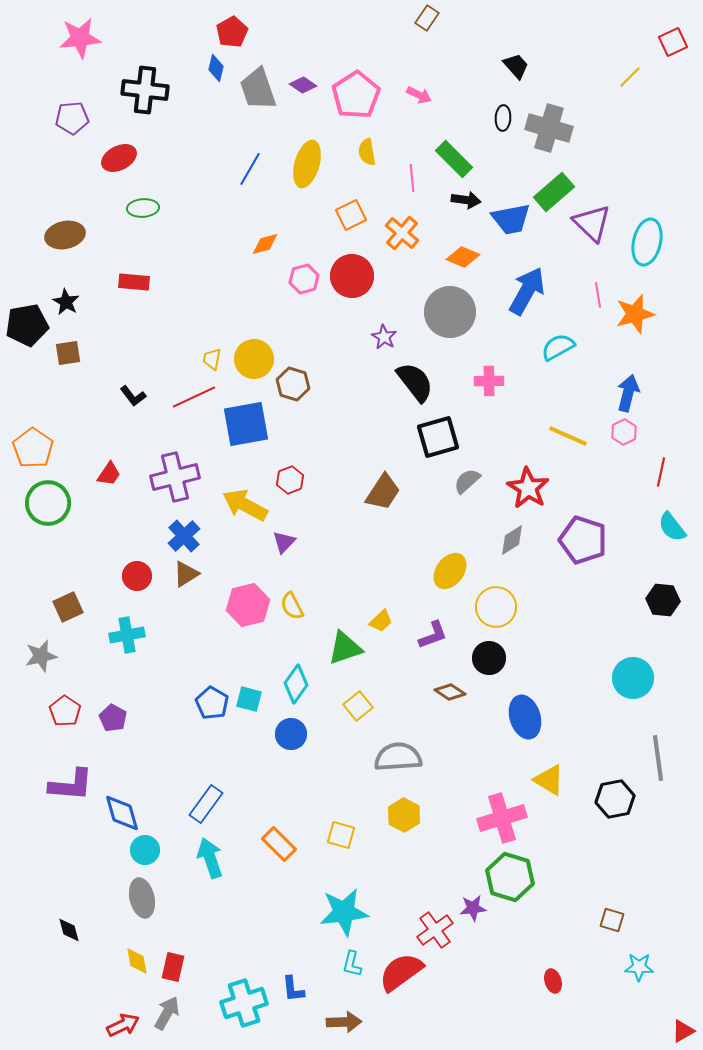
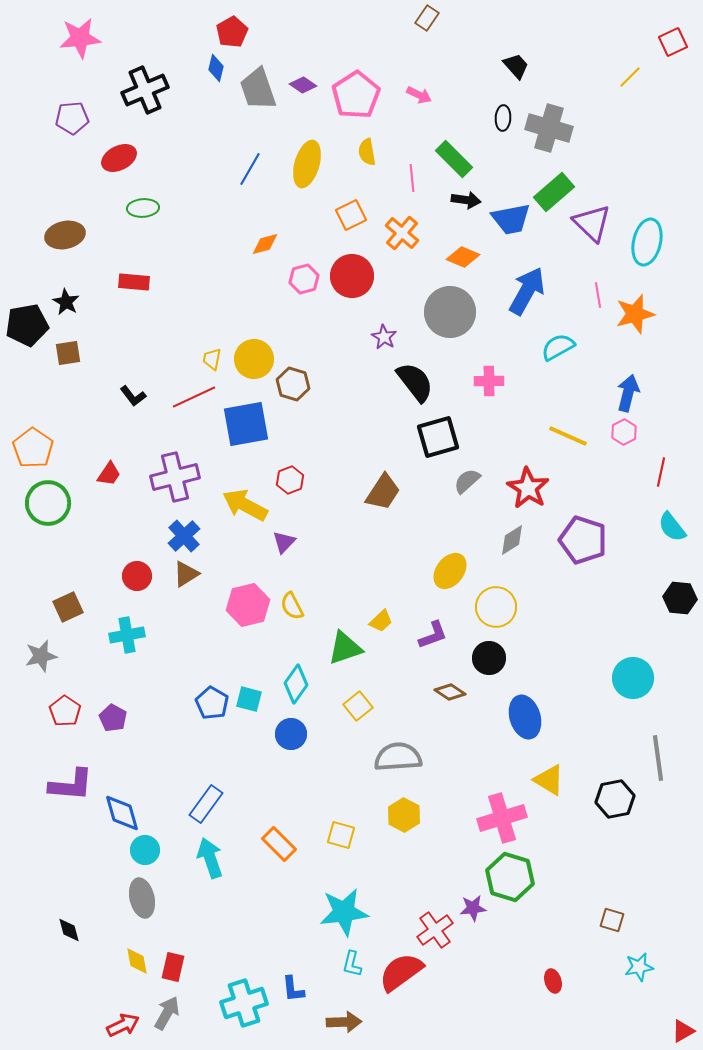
black cross at (145, 90): rotated 30 degrees counterclockwise
black hexagon at (663, 600): moved 17 px right, 2 px up
cyan star at (639, 967): rotated 12 degrees counterclockwise
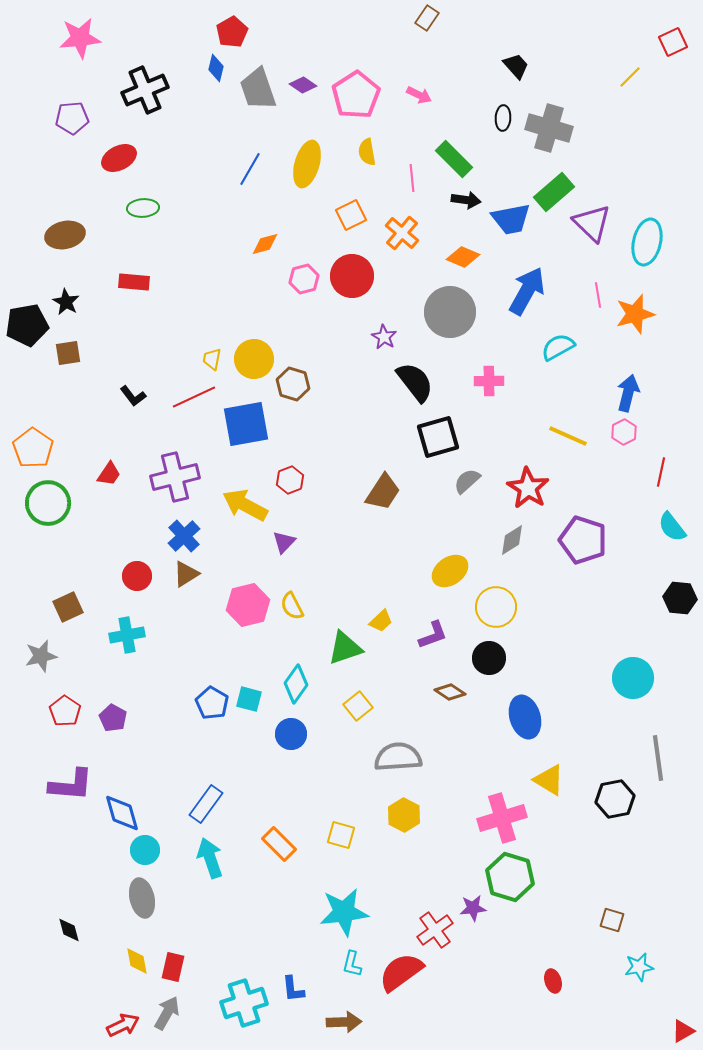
yellow ellipse at (450, 571): rotated 18 degrees clockwise
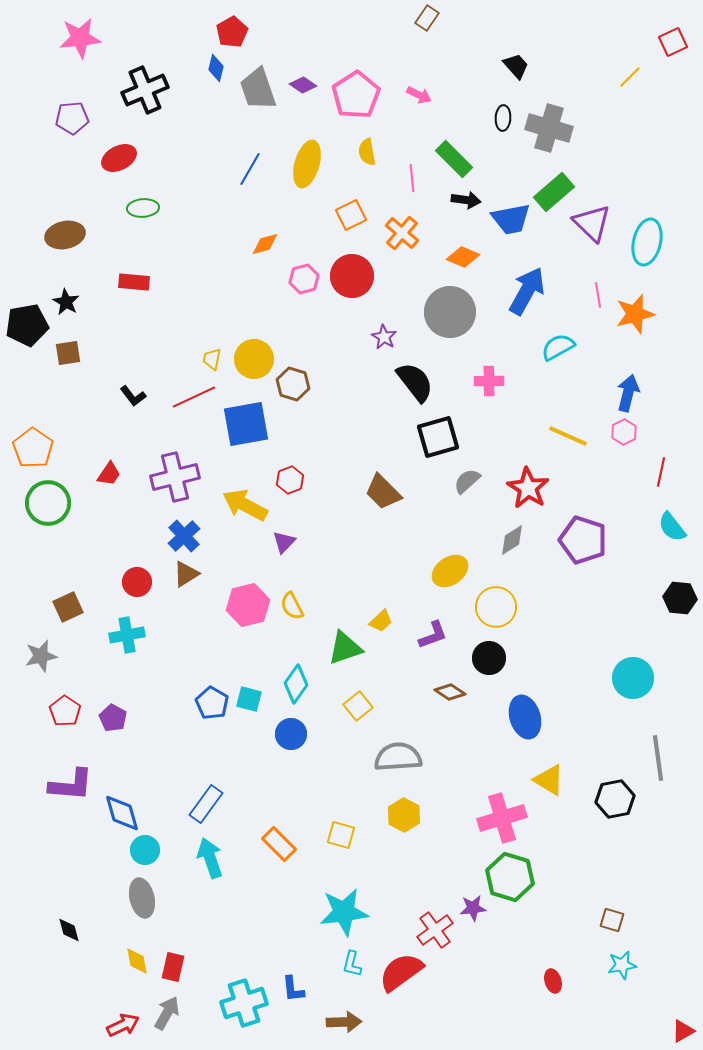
brown trapezoid at (383, 492): rotated 102 degrees clockwise
red circle at (137, 576): moved 6 px down
cyan star at (639, 967): moved 17 px left, 2 px up
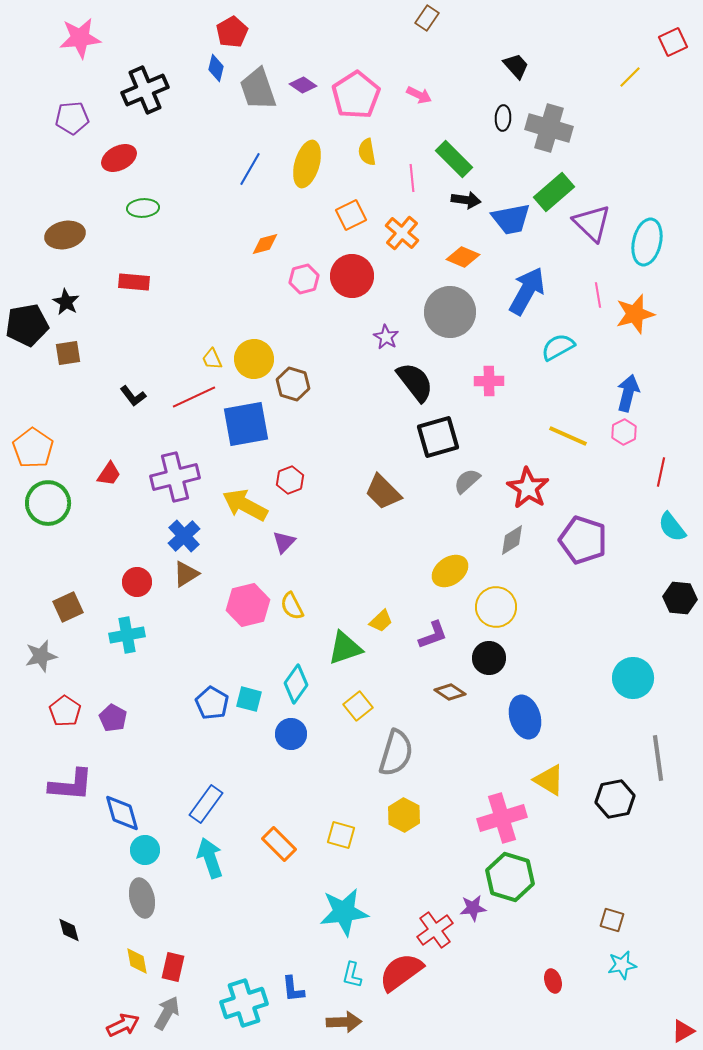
purple star at (384, 337): moved 2 px right
yellow trapezoid at (212, 359): rotated 35 degrees counterclockwise
gray semicircle at (398, 757): moved 2 px left, 4 px up; rotated 111 degrees clockwise
cyan L-shape at (352, 964): moved 11 px down
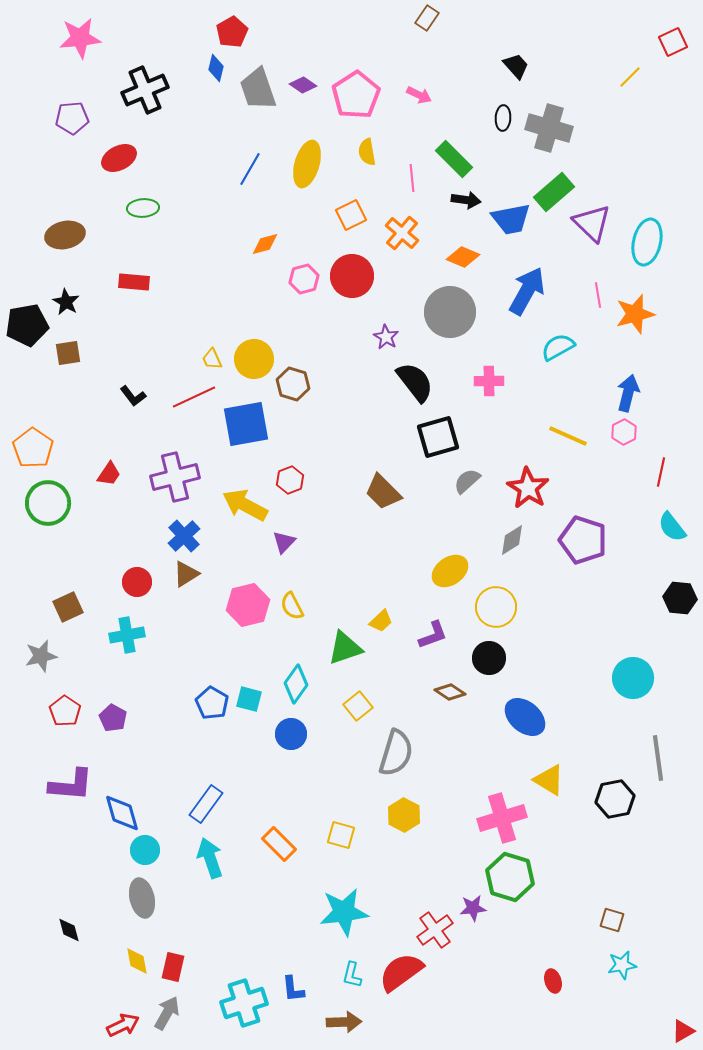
blue ellipse at (525, 717): rotated 33 degrees counterclockwise
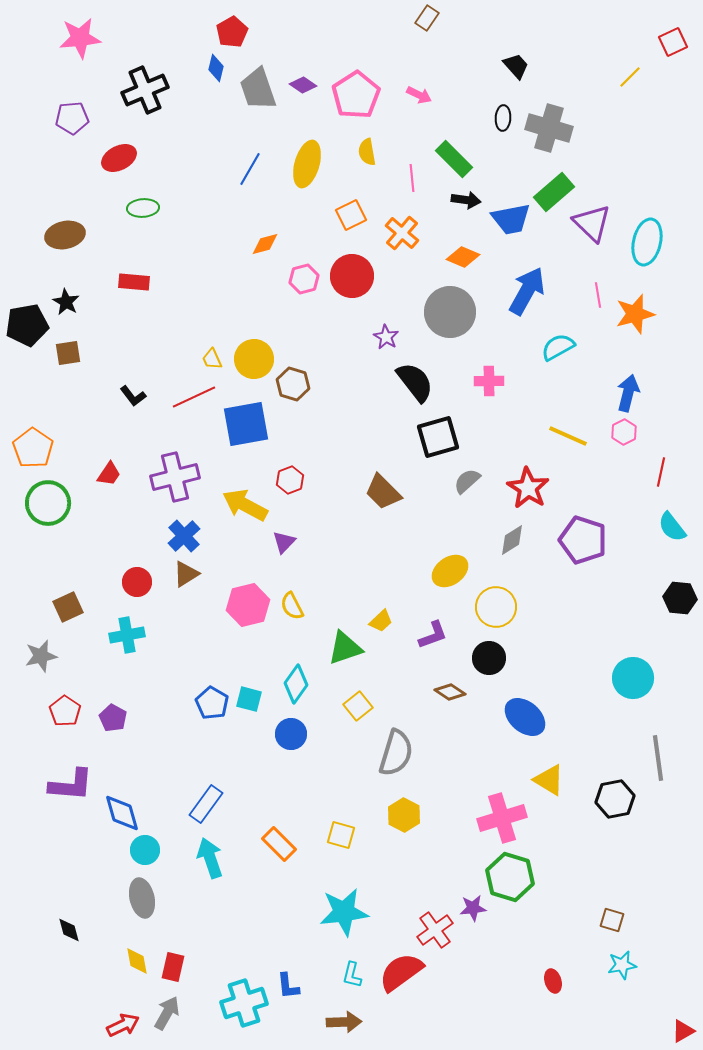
blue L-shape at (293, 989): moved 5 px left, 3 px up
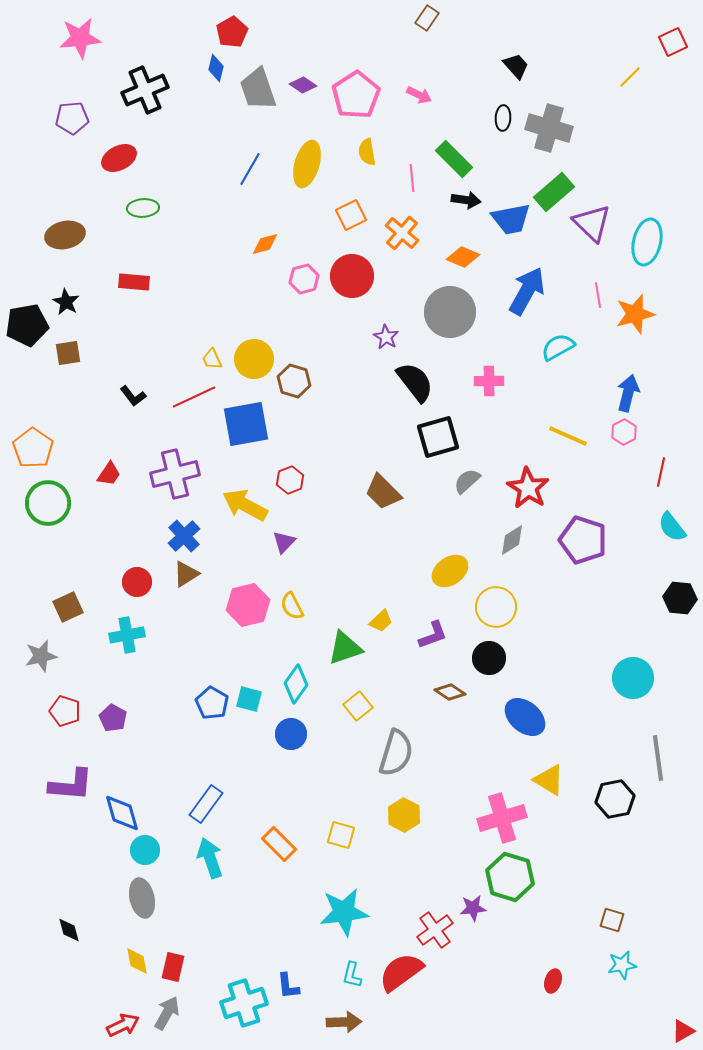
brown hexagon at (293, 384): moved 1 px right, 3 px up
purple cross at (175, 477): moved 3 px up
red pentagon at (65, 711): rotated 16 degrees counterclockwise
red ellipse at (553, 981): rotated 35 degrees clockwise
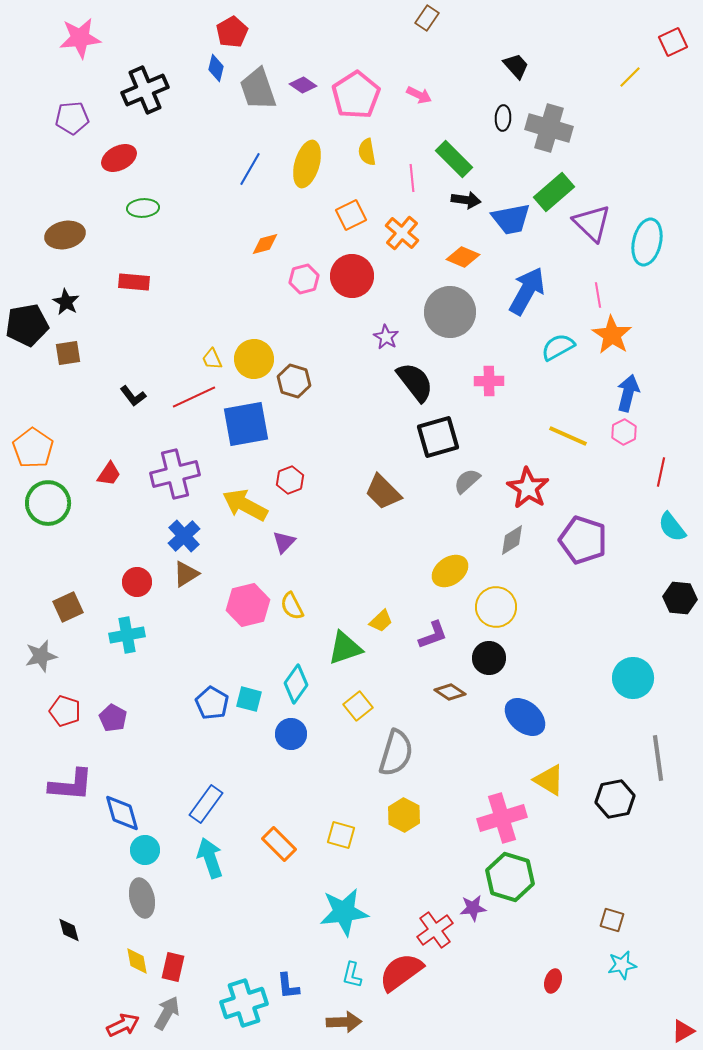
orange star at (635, 314): moved 23 px left, 21 px down; rotated 24 degrees counterclockwise
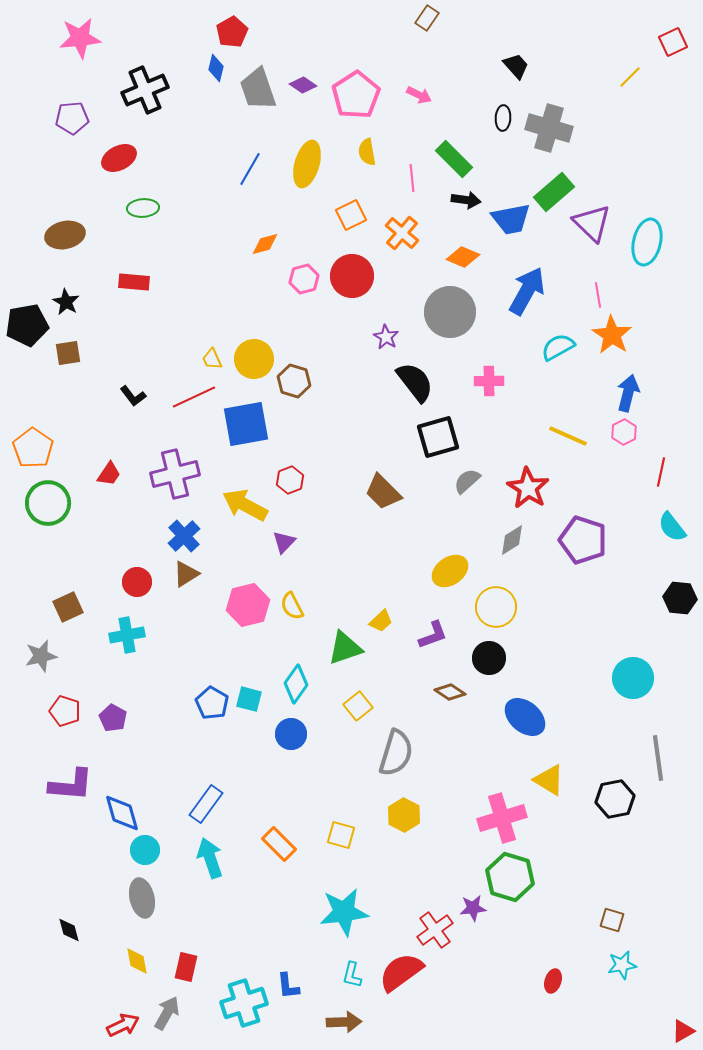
red rectangle at (173, 967): moved 13 px right
